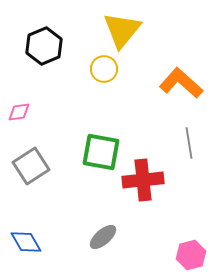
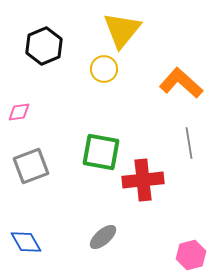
gray square: rotated 12 degrees clockwise
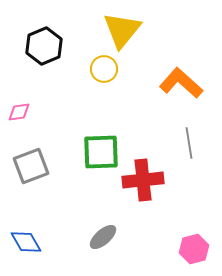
green square: rotated 12 degrees counterclockwise
pink hexagon: moved 3 px right, 6 px up
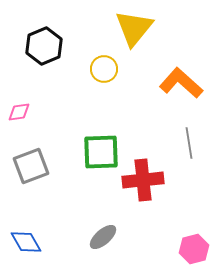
yellow triangle: moved 12 px right, 2 px up
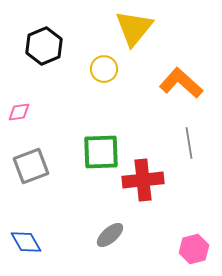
gray ellipse: moved 7 px right, 2 px up
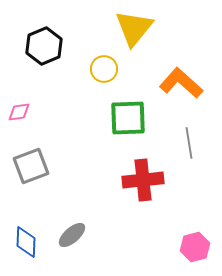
green square: moved 27 px right, 34 px up
gray ellipse: moved 38 px left
blue diamond: rotated 32 degrees clockwise
pink hexagon: moved 1 px right, 2 px up
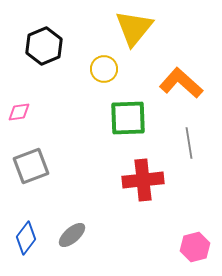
blue diamond: moved 4 px up; rotated 36 degrees clockwise
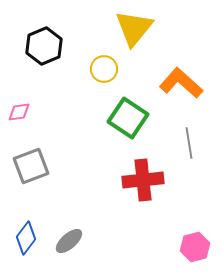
green square: rotated 36 degrees clockwise
gray ellipse: moved 3 px left, 6 px down
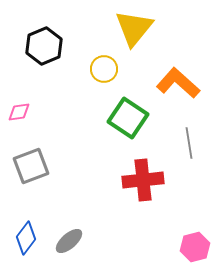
orange L-shape: moved 3 px left
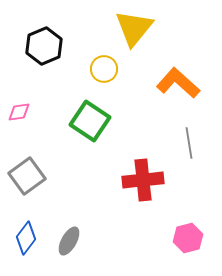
green square: moved 38 px left, 3 px down
gray square: moved 4 px left, 10 px down; rotated 15 degrees counterclockwise
gray ellipse: rotated 20 degrees counterclockwise
pink hexagon: moved 7 px left, 9 px up
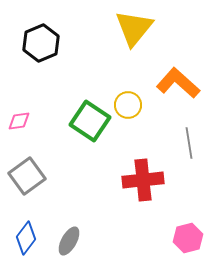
black hexagon: moved 3 px left, 3 px up
yellow circle: moved 24 px right, 36 px down
pink diamond: moved 9 px down
